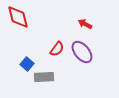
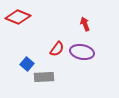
red diamond: rotated 55 degrees counterclockwise
red arrow: rotated 40 degrees clockwise
purple ellipse: rotated 40 degrees counterclockwise
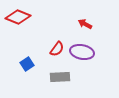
red arrow: rotated 40 degrees counterclockwise
blue square: rotated 16 degrees clockwise
gray rectangle: moved 16 px right
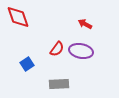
red diamond: rotated 50 degrees clockwise
purple ellipse: moved 1 px left, 1 px up
gray rectangle: moved 1 px left, 7 px down
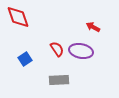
red arrow: moved 8 px right, 3 px down
red semicircle: rotated 70 degrees counterclockwise
blue square: moved 2 px left, 5 px up
gray rectangle: moved 4 px up
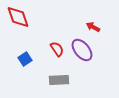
purple ellipse: moved 1 px right, 1 px up; rotated 40 degrees clockwise
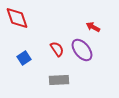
red diamond: moved 1 px left, 1 px down
blue square: moved 1 px left, 1 px up
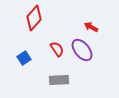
red diamond: moved 17 px right; rotated 60 degrees clockwise
red arrow: moved 2 px left
